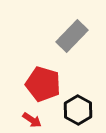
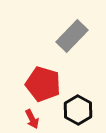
red arrow: moved 1 px up; rotated 30 degrees clockwise
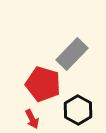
gray rectangle: moved 18 px down
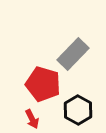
gray rectangle: moved 1 px right
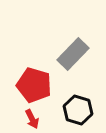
red pentagon: moved 9 px left, 1 px down
black hexagon: rotated 12 degrees counterclockwise
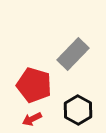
black hexagon: rotated 12 degrees clockwise
red arrow: rotated 90 degrees clockwise
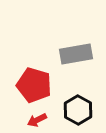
gray rectangle: moved 3 px right; rotated 36 degrees clockwise
red arrow: moved 5 px right, 1 px down
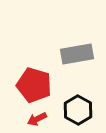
gray rectangle: moved 1 px right
red arrow: moved 1 px up
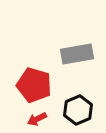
black hexagon: rotated 8 degrees clockwise
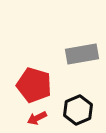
gray rectangle: moved 5 px right
red arrow: moved 1 px up
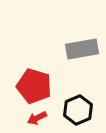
gray rectangle: moved 5 px up
red pentagon: moved 1 px down
